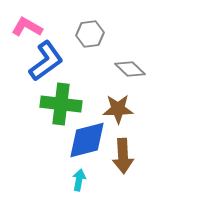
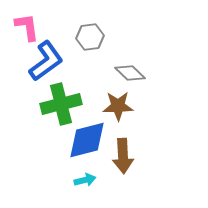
pink L-shape: rotated 52 degrees clockwise
gray hexagon: moved 3 px down
gray diamond: moved 4 px down
green cross: rotated 21 degrees counterclockwise
brown star: moved 3 px up
cyan arrow: moved 6 px right; rotated 65 degrees clockwise
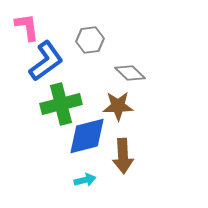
gray hexagon: moved 3 px down
blue diamond: moved 4 px up
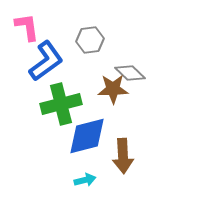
brown star: moved 5 px left, 17 px up
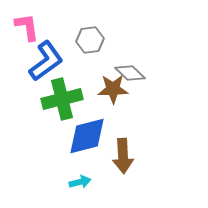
green cross: moved 1 px right, 5 px up
cyan arrow: moved 5 px left, 2 px down
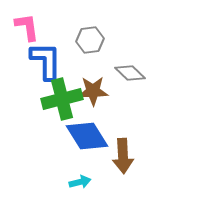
blue L-shape: rotated 54 degrees counterclockwise
brown star: moved 20 px left, 2 px down
blue diamond: rotated 72 degrees clockwise
